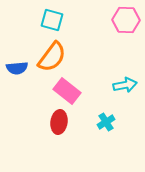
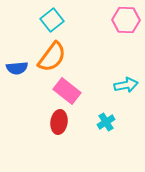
cyan square: rotated 35 degrees clockwise
cyan arrow: moved 1 px right
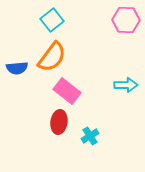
cyan arrow: rotated 10 degrees clockwise
cyan cross: moved 16 px left, 14 px down
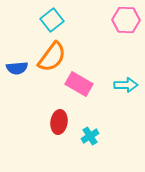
pink rectangle: moved 12 px right, 7 px up; rotated 8 degrees counterclockwise
